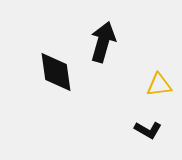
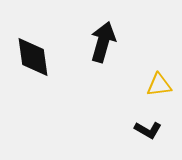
black diamond: moved 23 px left, 15 px up
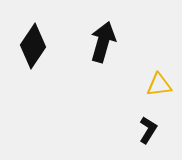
black diamond: moved 11 px up; rotated 42 degrees clockwise
black L-shape: rotated 88 degrees counterclockwise
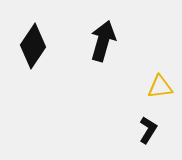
black arrow: moved 1 px up
yellow triangle: moved 1 px right, 2 px down
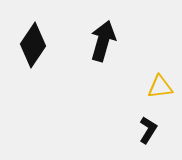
black diamond: moved 1 px up
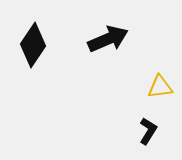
black arrow: moved 5 px right, 2 px up; rotated 51 degrees clockwise
black L-shape: moved 1 px down
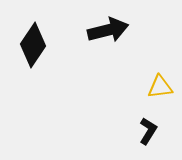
black arrow: moved 9 px up; rotated 9 degrees clockwise
